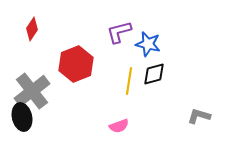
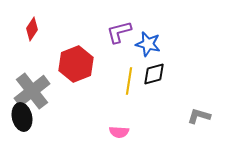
pink semicircle: moved 6 px down; rotated 24 degrees clockwise
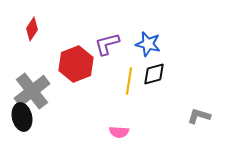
purple L-shape: moved 12 px left, 12 px down
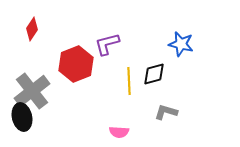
blue star: moved 33 px right
yellow line: rotated 12 degrees counterclockwise
gray L-shape: moved 33 px left, 4 px up
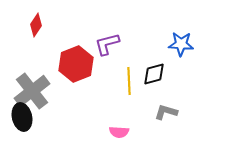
red diamond: moved 4 px right, 4 px up
blue star: rotated 10 degrees counterclockwise
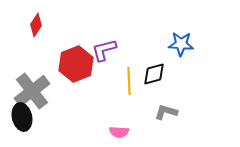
purple L-shape: moved 3 px left, 6 px down
